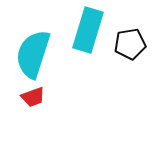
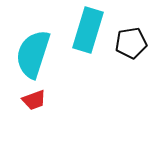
black pentagon: moved 1 px right, 1 px up
red trapezoid: moved 1 px right, 3 px down
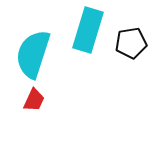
red trapezoid: rotated 45 degrees counterclockwise
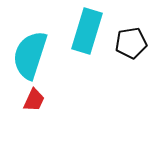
cyan rectangle: moved 1 px left, 1 px down
cyan semicircle: moved 3 px left, 1 px down
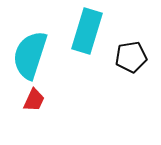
black pentagon: moved 14 px down
